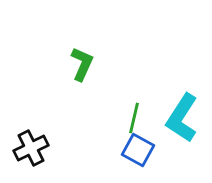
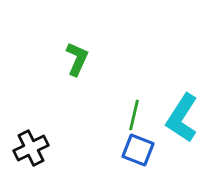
green L-shape: moved 5 px left, 5 px up
green line: moved 3 px up
blue square: rotated 8 degrees counterclockwise
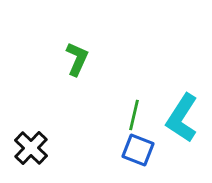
black cross: rotated 20 degrees counterclockwise
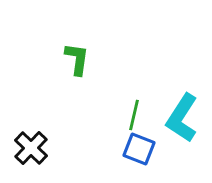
green L-shape: rotated 16 degrees counterclockwise
blue square: moved 1 px right, 1 px up
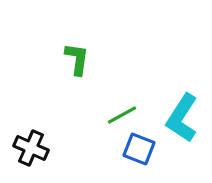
green line: moved 12 px left; rotated 48 degrees clockwise
black cross: rotated 20 degrees counterclockwise
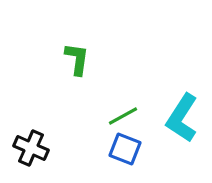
green line: moved 1 px right, 1 px down
blue square: moved 14 px left
